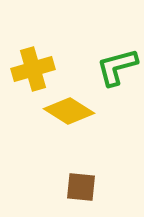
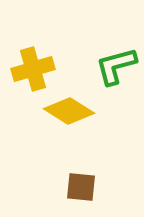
green L-shape: moved 1 px left, 1 px up
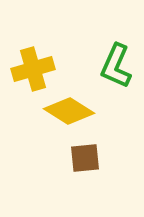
green L-shape: rotated 51 degrees counterclockwise
brown square: moved 4 px right, 29 px up; rotated 12 degrees counterclockwise
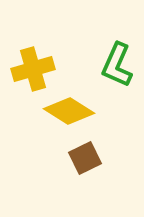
green L-shape: moved 1 px right, 1 px up
brown square: rotated 20 degrees counterclockwise
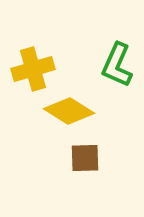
brown square: rotated 24 degrees clockwise
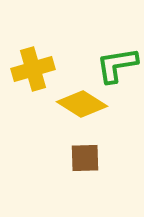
green L-shape: rotated 57 degrees clockwise
yellow diamond: moved 13 px right, 7 px up
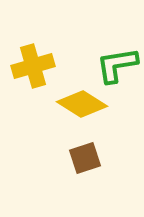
yellow cross: moved 3 px up
brown square: rotated 16 degrees counterclockwise
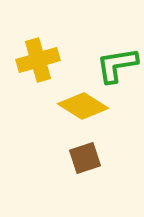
yellow cross: moved 5 px right, 6 px up
yellow diamond: moved 1 px right, 2 px down
